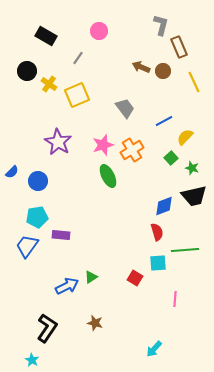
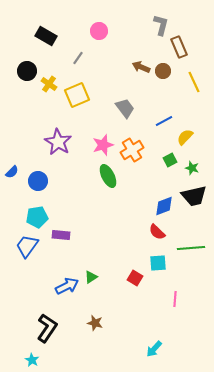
green square: moved 1 px left, 2 px down; rotated 16 degrees clockwise
red semicircle: rotated 150 degrees clockwise
green line: moved 6 px right, 2 px up
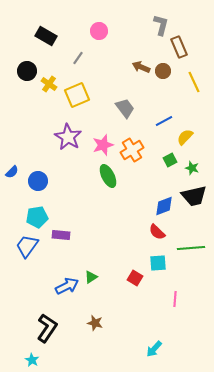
purple star: moved 10 px right, 5 px up
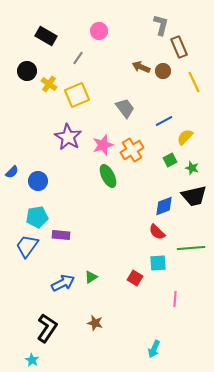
blue arrow: moved 4 px left, 3 px up
cyan arrow: rotated 18 degrees counterclockwise
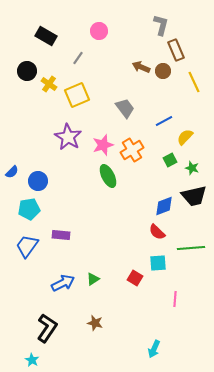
brown rectangle: moved 3 px left, 3 px down
cyan pentagon: moved 8 px left, 8 px up
green triangle: moved 2 px right, 2 px down
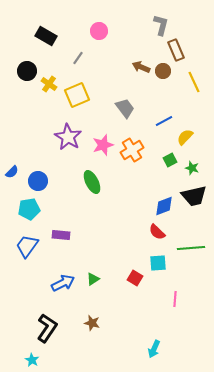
green ellipse: moved 16 px left, 6 px down
brown star: moved 3 px left
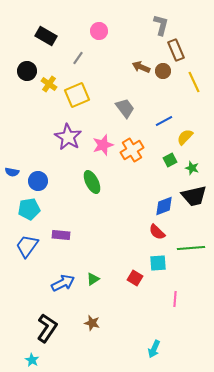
blue semicircle: rotated 56 degrees clockwise
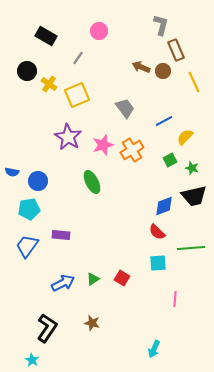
red square: moved 13 px left
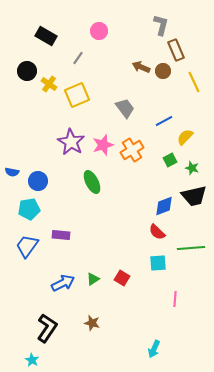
purple star: moved 3 px right, 5 px down
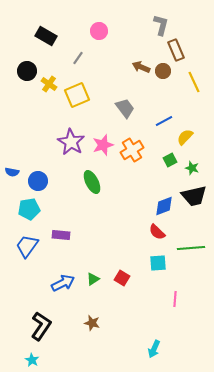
black L-shape: moved 6 px left, 2 px up
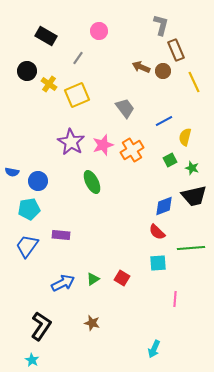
yellow semicircle: rotated 30 degrees counterclockwise
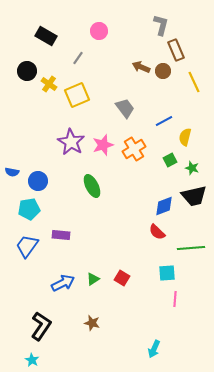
orange cross: moved 2 px right, 1 px up
green ellipse: moved 4 px down
cyan square: moved 9 px right, 10 px down
